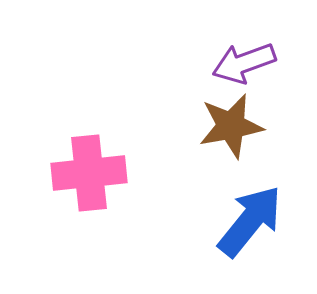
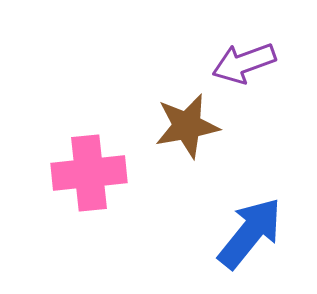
brown star: moved 44 px left
blue arrow: moved 12 px down
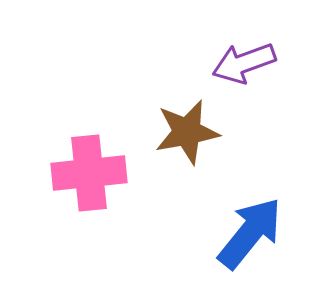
brown star: moved 6 px down
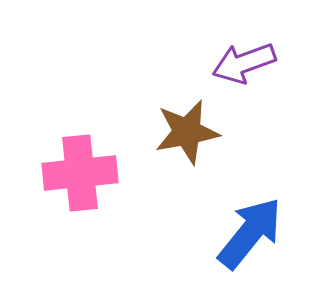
pink cross: moved 9 px left
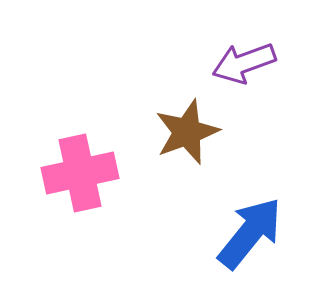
brown star: rotated 10 degrees counterclockwise
pink cross: rotated 6 degrees counterclockwise
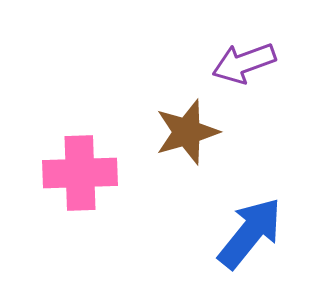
brown star: rotated 4 degrees clockwise
pink cross: rotated 10 degrees clockwise
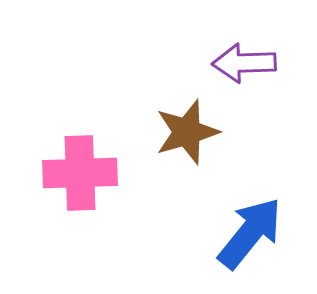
purple arrow: rotated 18 degrees clockwise
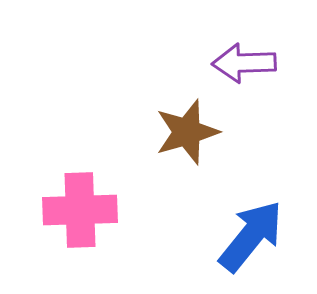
pink cross: moved 37 px down
blue arrow: moved 1 px right, 3 px down
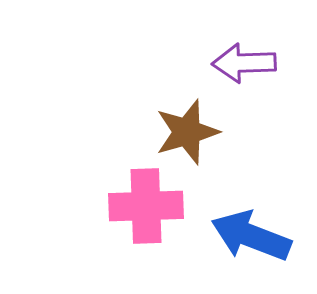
pink cross: moved 66 px right, 4 px up
blue arrow: rotated 108 degrees counterclockwise
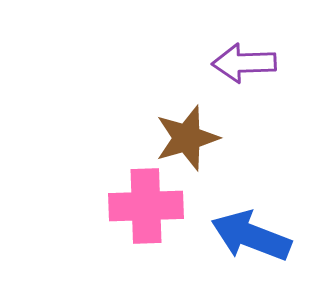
brown star: moved 6 px down
